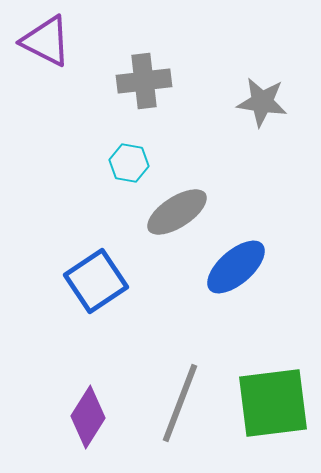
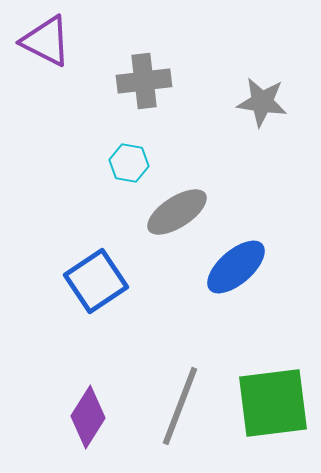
gray line: moved 3 px down
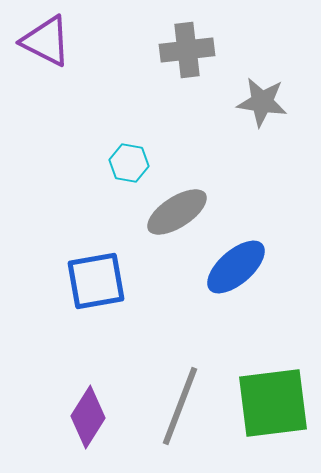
gray cross: moved 43 px right, 31 px up
blue square: rotated 24 degrees clockwise
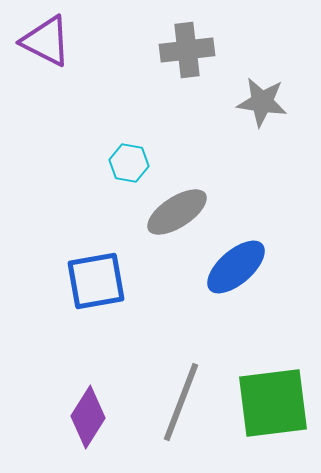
gray line: moved 1 px right, 4 px up
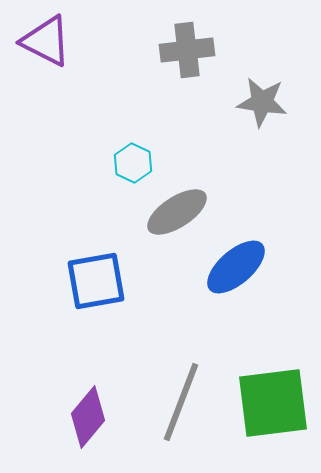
cyan hexagon: moved 4 px right; rotated 15 degrees clockwise
purple diamond: rotated 8 degrees clockwise
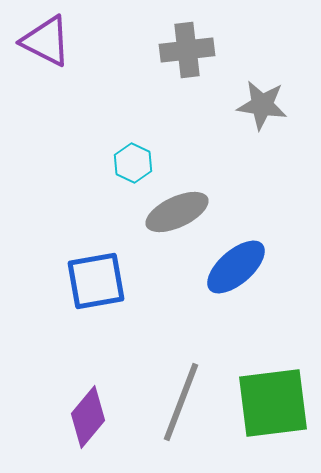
gray star: moved 3 px down
gray ellipse: rotated 8 degrees clockwise
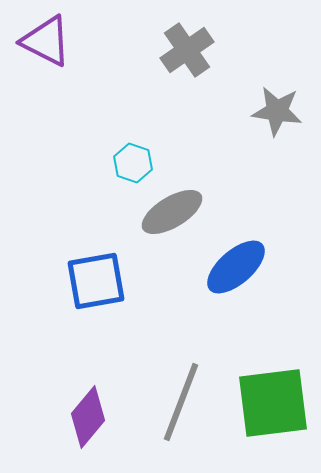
gray cross: rotated 28 degrees counterclockwise
gray star: moved 15 px right, 6 px down
cyan hexagon: rotated 6 degrees counterclockwise
gray ellipse: moved 5 px left; rotated 6 degrees counterclockwise
